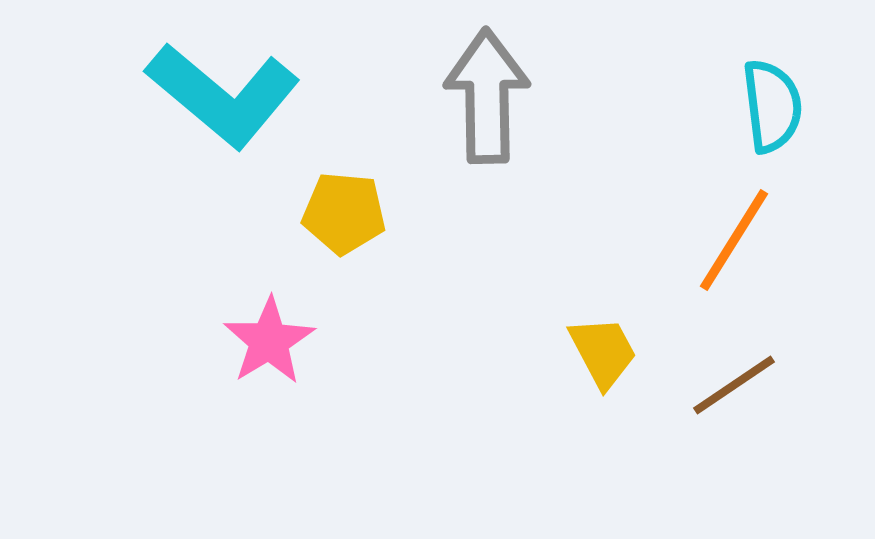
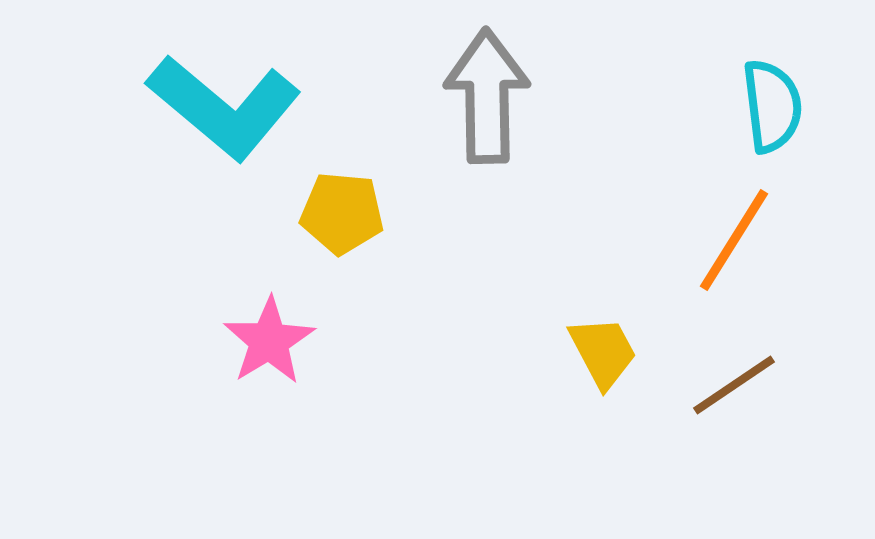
cyan L-shape: moved 1 px right, 12 px down
yellow pentagon: moved 2 px left
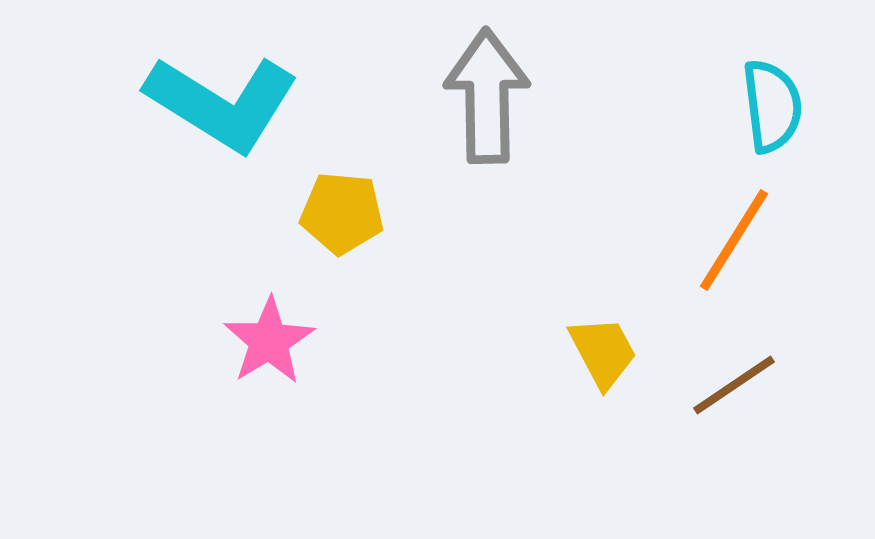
cyan L-shape: moved 2 px left, 4 px up; rotated 8 degrees counterclockwise
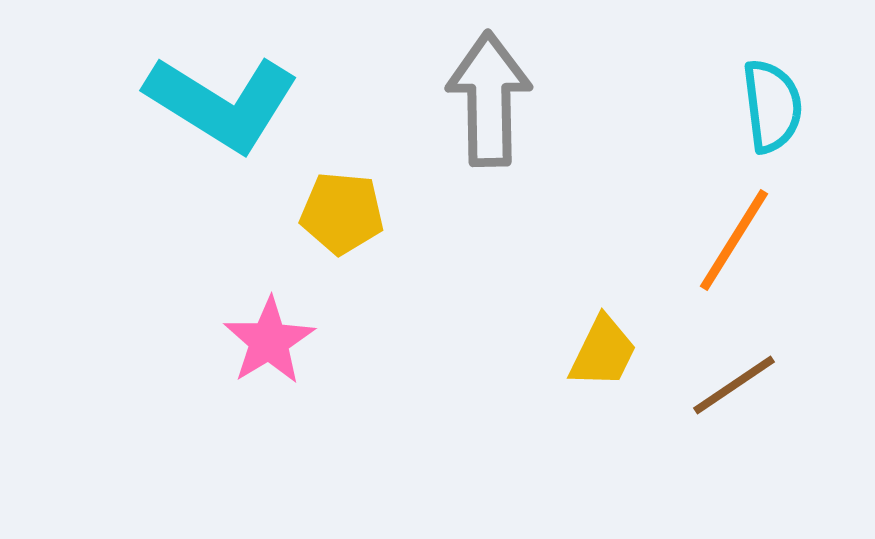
gray arrow: moved 2 px right, 3 px down
yellow trapezoid: rotated 54 degrees clockwise
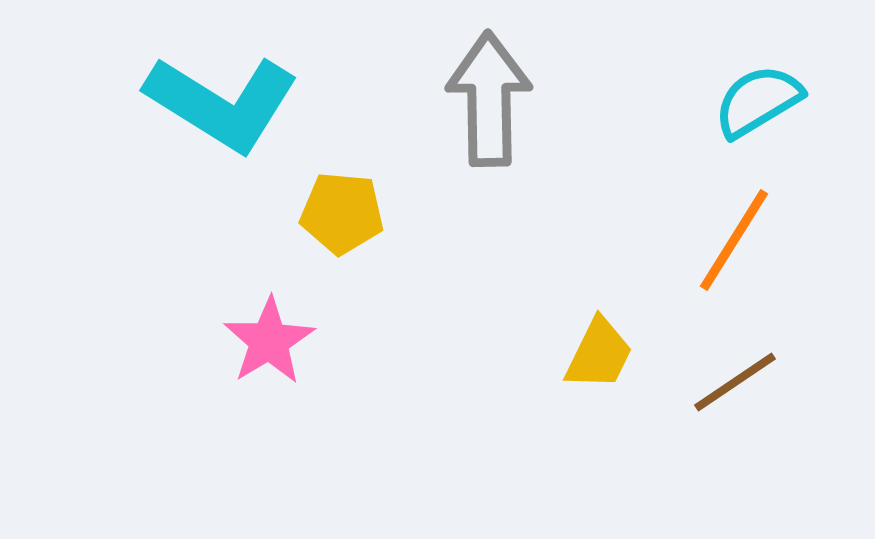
cyan semicircle: moved 14 px left, 5 px up; rotated 114 degrees counterclockwise
yellow trapezoid: moved 4 px left, 2 px down
brown line: moved 1 px right, 3 px up
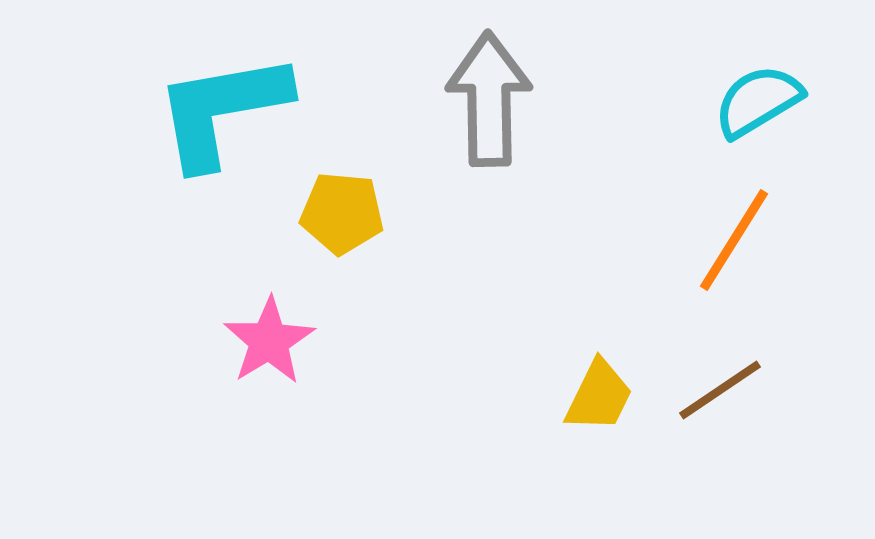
cyan L-shape: moved 7 px down; rotated 138 degrees clockwise
yellow trapezoid: moved 42 px down
brown line: moved 15 px left, 8 px down
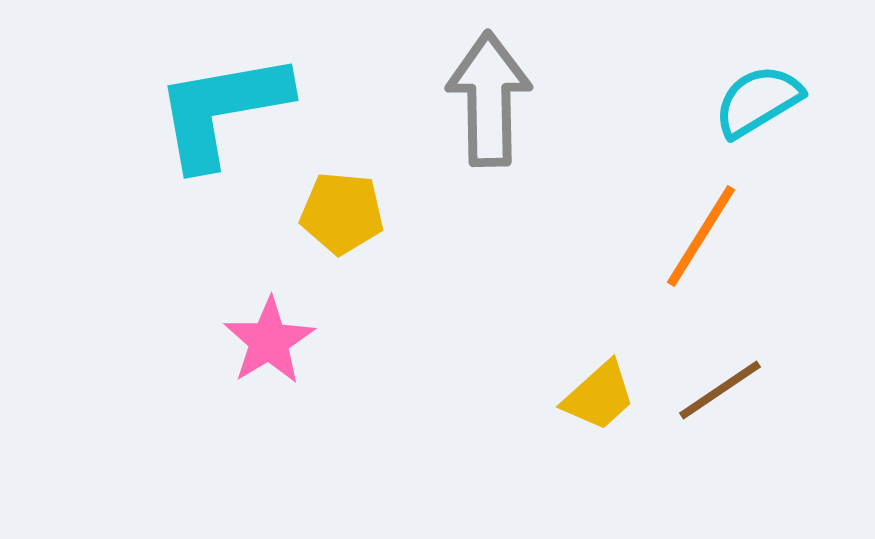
orange line: moved 33 px left, 4 px up
yellow trapezoid: rotated 22 degrees clockwise
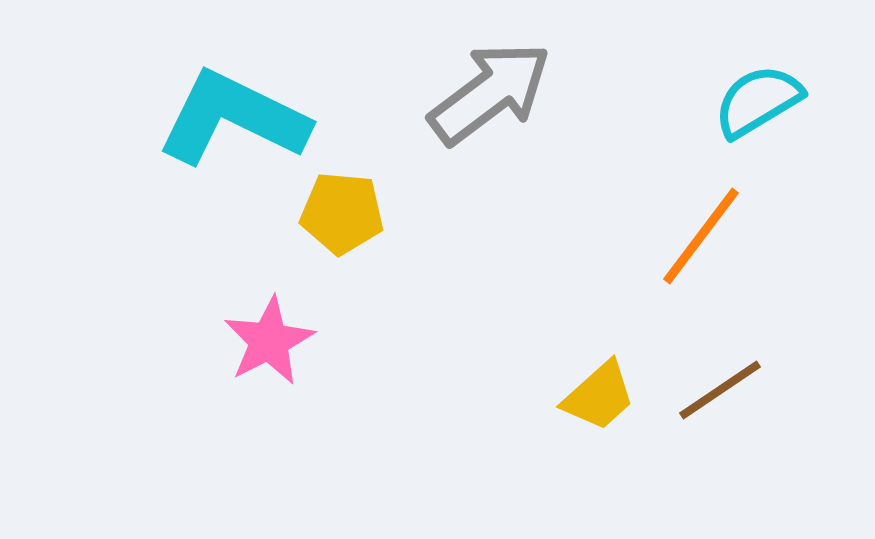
gray arrow: moved 1 px right, 6 px up; rotated 54 degrees clockwise
cyan L-shape: moved 11 px right, 8 px down; rotated 36 degrees clockwise
orange line: rotated 5 degrees clockwise
pink star: rotated 4 degrees clockwise
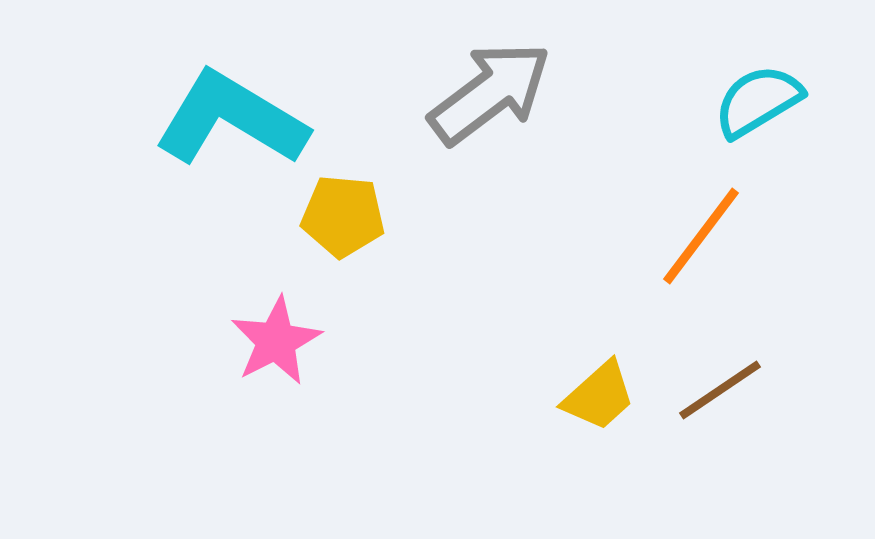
cyan L-shape: moved 2 px left, 1 px down; rotated 5 degrees clockwise
yellow pentagon: moved 1 px right, 3 px down
pink star: moved 7 px right
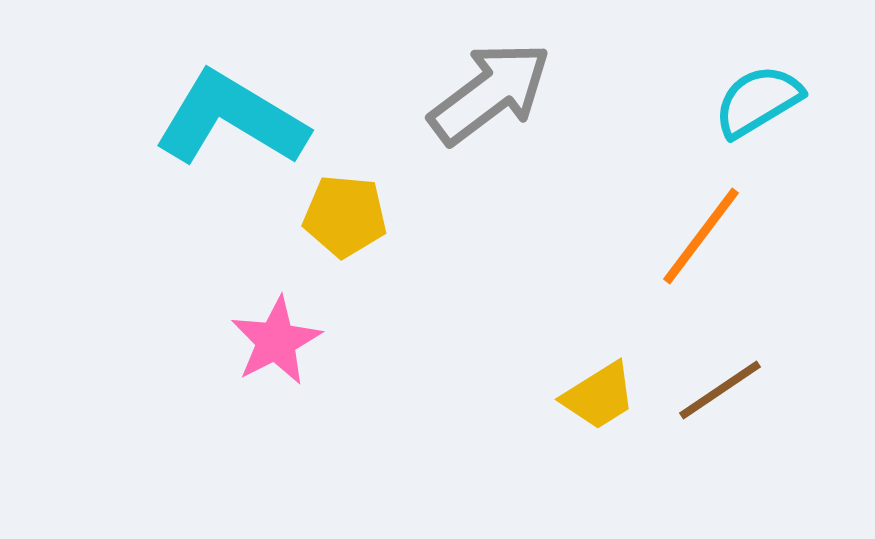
yellow pentagon: moved 2 px right
yellow trapezoid: rotated 10 degrees clockwise
